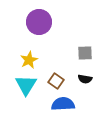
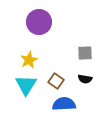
blue semicircle: moved 1 px right
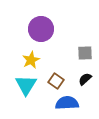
purple circle: moved 2 px right, 7 px down
yellow star: moved 2 px right
black semicircle: rotated 128 degrees clockwise
blue semicircle: moved 3 px right, 1 px up
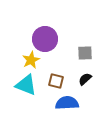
purple circle: moved 4 px right, 10 px down
brown square: rotated 21 degrees counterclockwise
cyan triangle: rotated 40 degrees counterclockwise
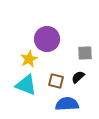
purple circle: moved 2 px right
yellow star: moved 2 px left, 1 px up
black semicircle: moved 7 px left, 2 px up
blue semicircle: moved 1 px down
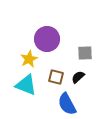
brown square: moved 4 px up
blue semicircle: rotated 115 degrees counterclockwise
